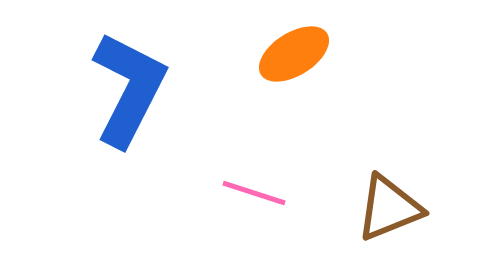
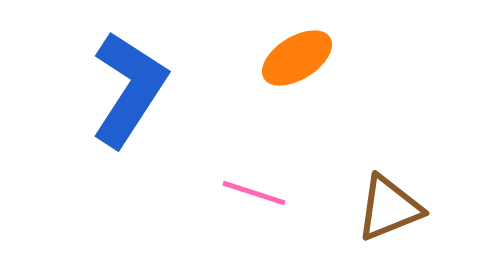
orange ellipse: moved 3 px right, 4 px down
blue L-shape: rotated 6 degrees clockwise
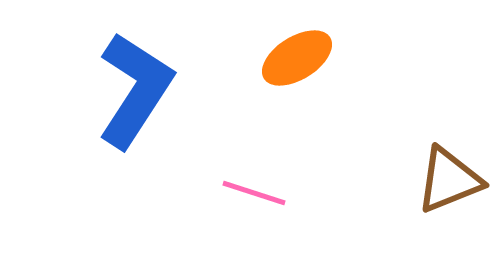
blue L-shape: moved 6 px right, 1 px down
brown triangle: moved 60 px right, 28 px up
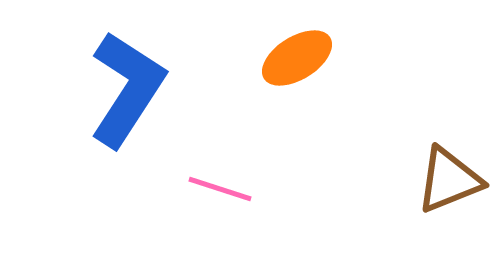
blue L-shape: moved 8 px left, 1 px up
pink line: moved 34 px left, 4 px up
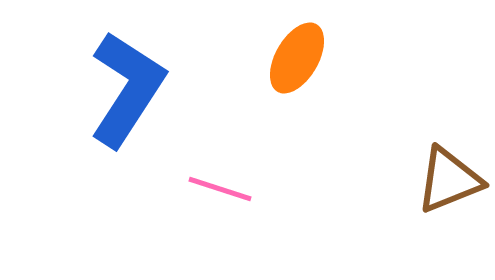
orange ellipse: rotated 28 degrees counterclockwise
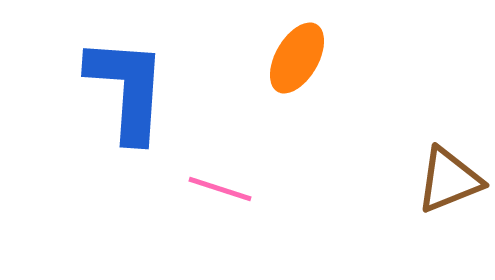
blue L-shape: rotated 29 degrees counterclockwise
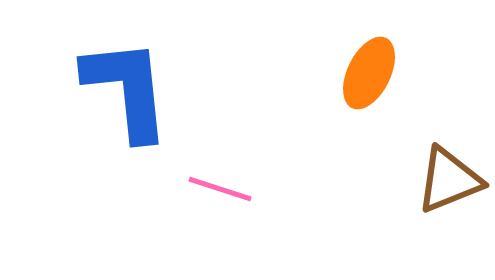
orange ellipse: moved 72 px right, 15 px down; rotated 4 degrees counterclockwise
blue L-shape: rotated 10 degrees counterclockwise
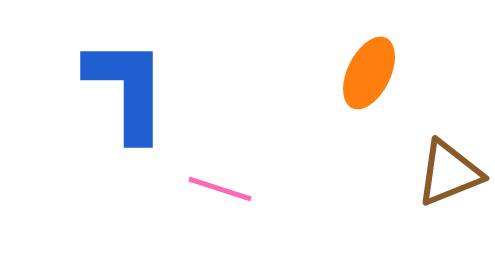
blue L-shape: rotated 6 degrees clockwise
brown triangle: moved 7 px up
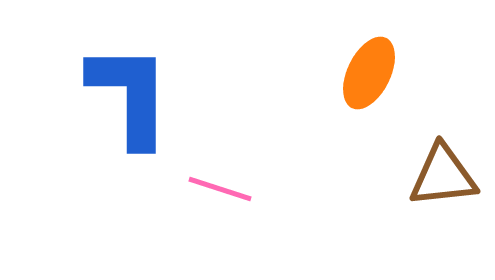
blue L-shape: moved 3 px right, 6 px down
brown triangle: moved 6 px left, 3 px down; rotated 16 degrees clockwise
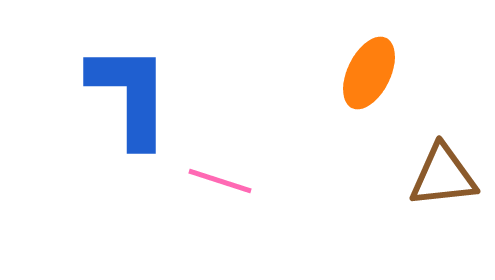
pink line: moved 8 px up
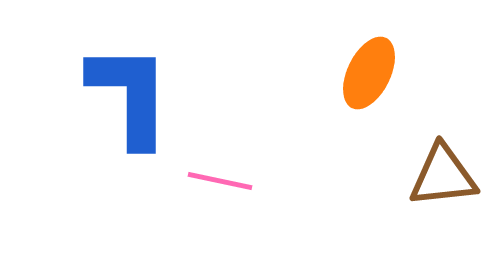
pink line: rotated 6 degrees counterclockwise
